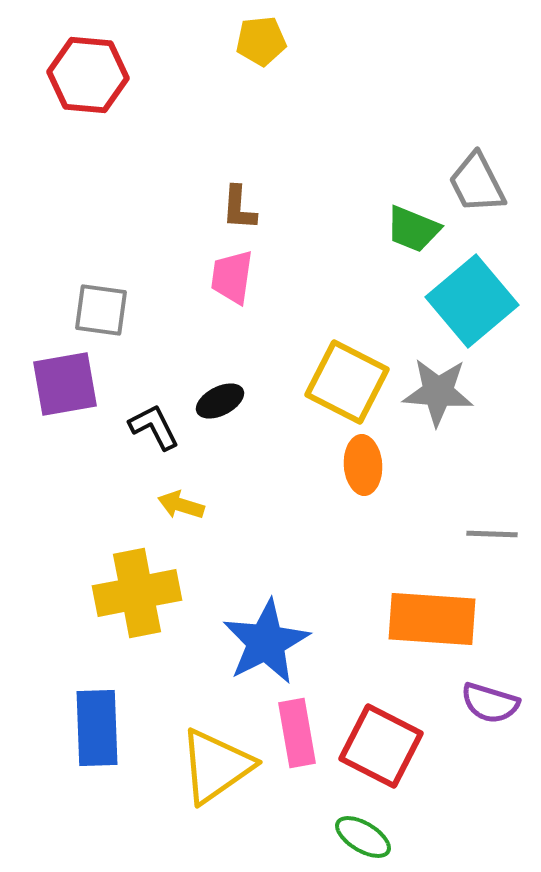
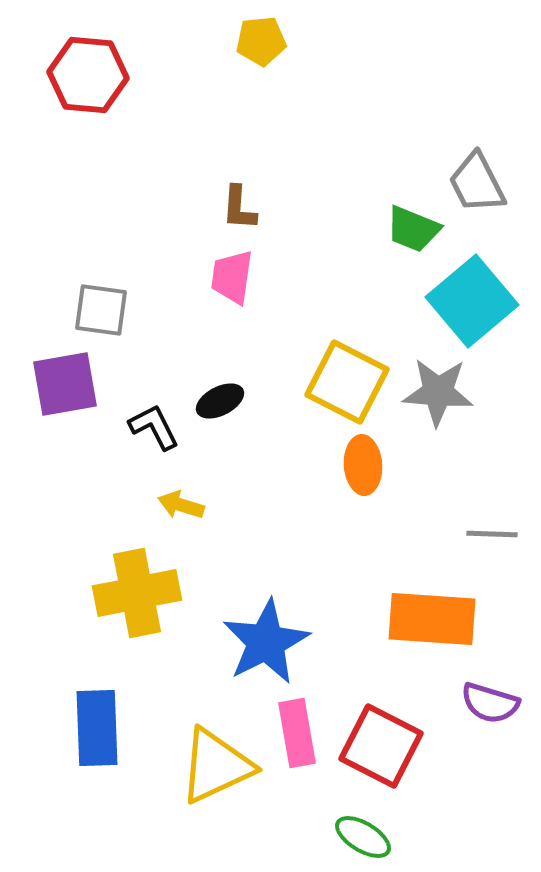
yellow triangle: rotated 10 degrees clockwise
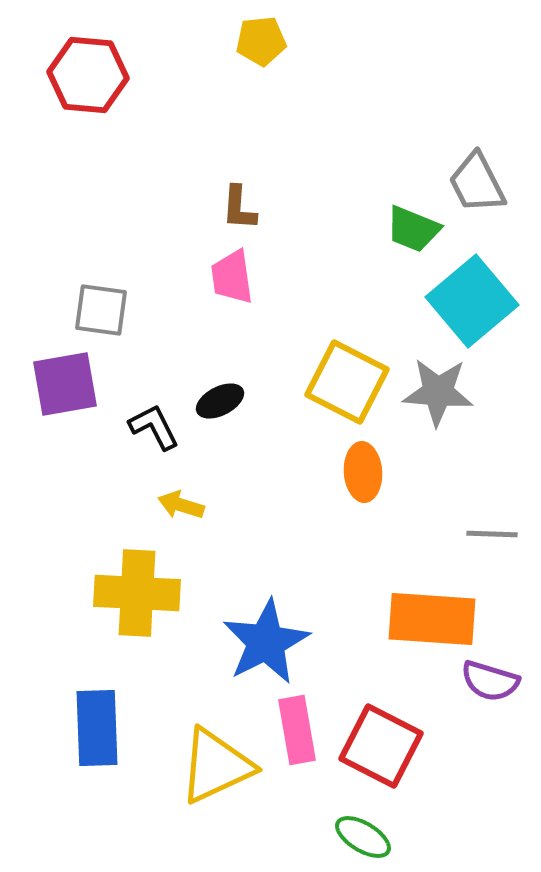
pink trapezoid: rotated 16 degrees counterclockwise
orange ellipse: moved 7 px down
yellow cross: rotated 14 degrees clockwise
purple semicircle: moved 22 px up
pink rectangle: moved 3 px up
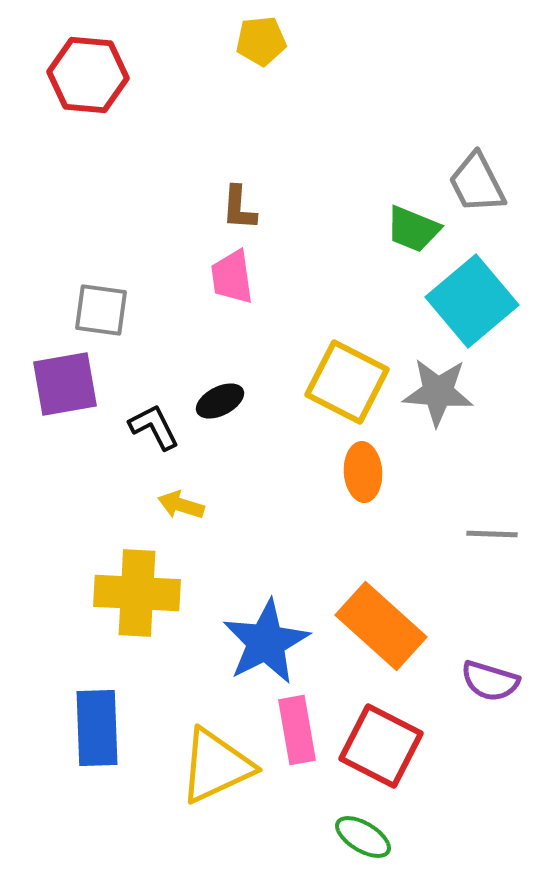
orange rectangle: moved 51 px left, 7 px down; rotated 38 degrees clockwise
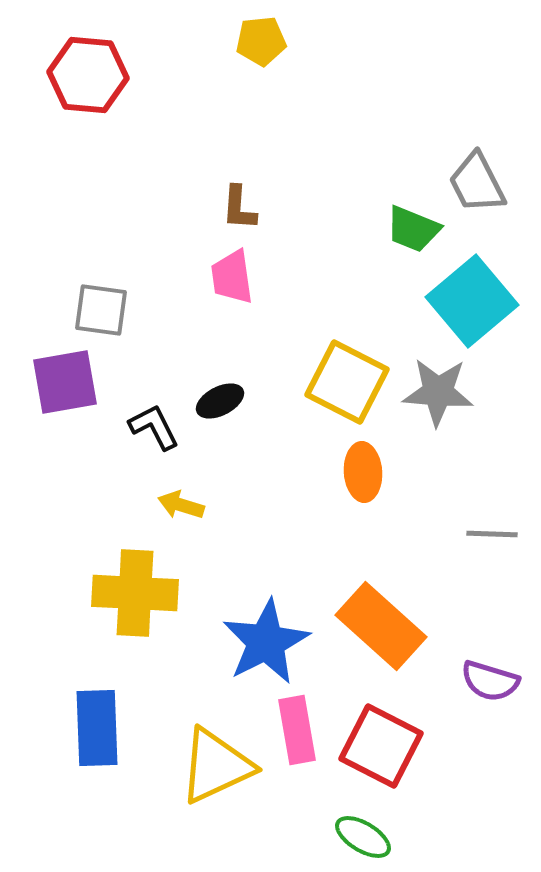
purple square: moved 2 px up
yellow cross: moved 2 px left
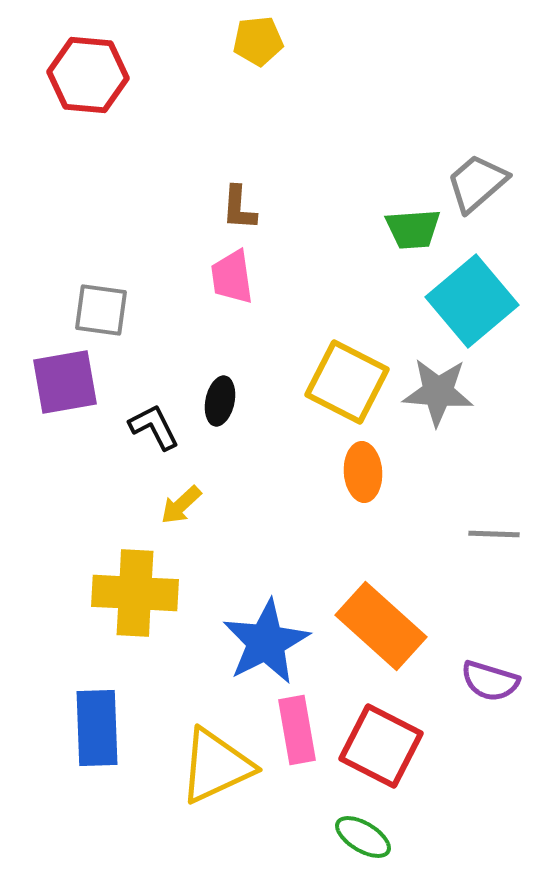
yellow pentagon: moved 3 px left
gray trapezoid: rotated 76 degrees clockwise
green trapezoid: rotated 26 degrees counterclockwise
black ellipse: rotated 51 degrees counterclockwise
yellow arrow: rotated 60 degrees counterclockwise
gray line: moved 2 px right
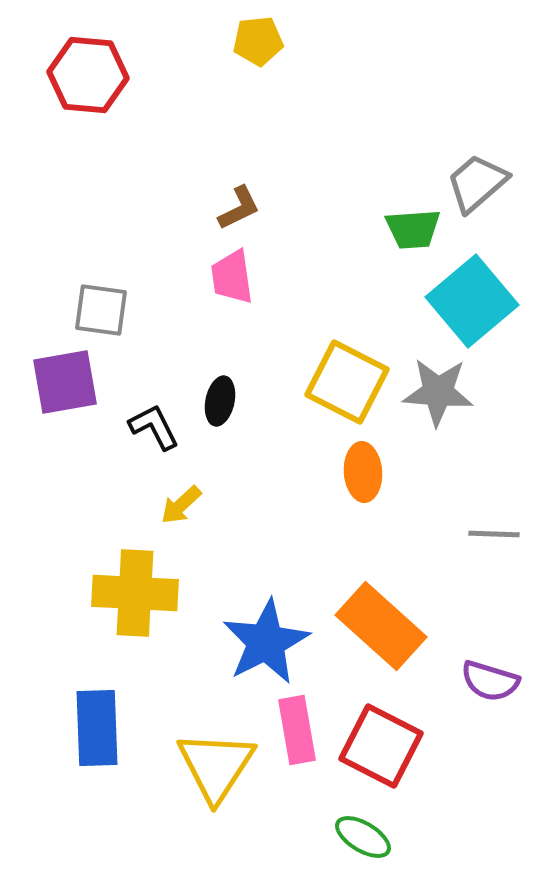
brown L-shape: rotated 120 degrees counterclockwise
yellow triangle: rotated 32 degrees counterclockwise
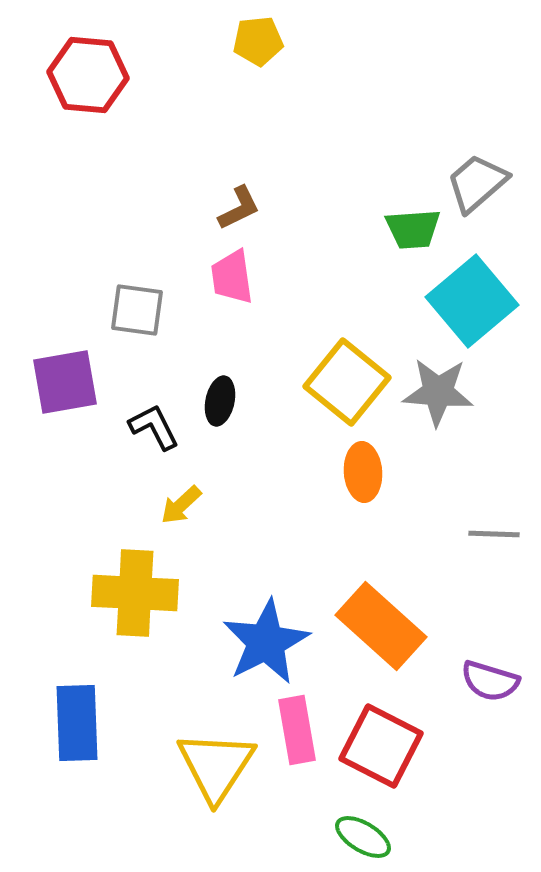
gray square: moved 36 px right
yellow square: rotated 12 degrees clockwise
blue rectangle: moved 20 px left, 5 px up
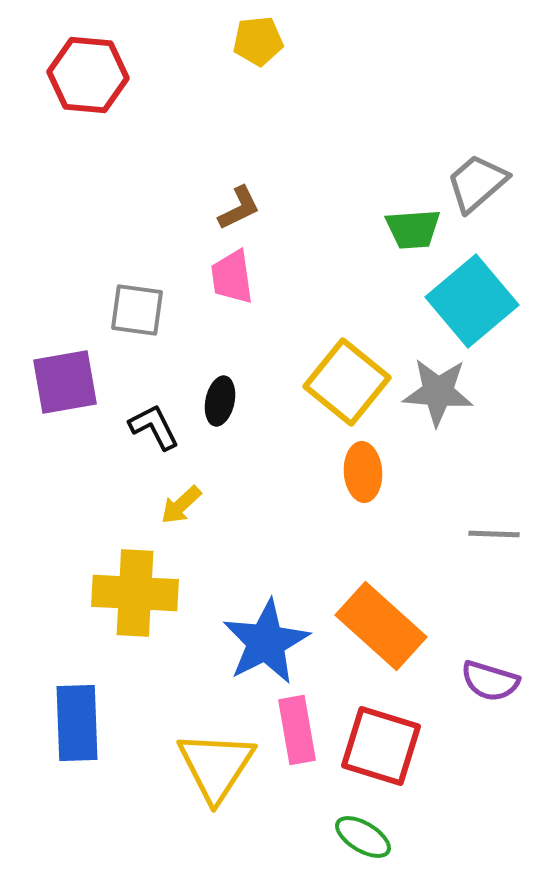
red square: rotated 10 degrees counterclockwise
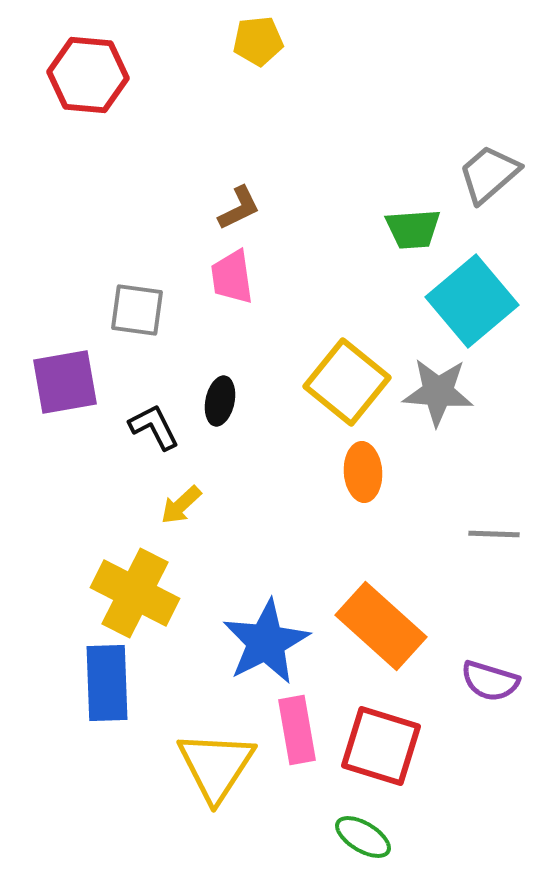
gray trapezoid: moved 12 px right, 9 px up
yellow cross: rotated 24 degrees clockwise
blue rectangle: moved 30 px right, 40 px up
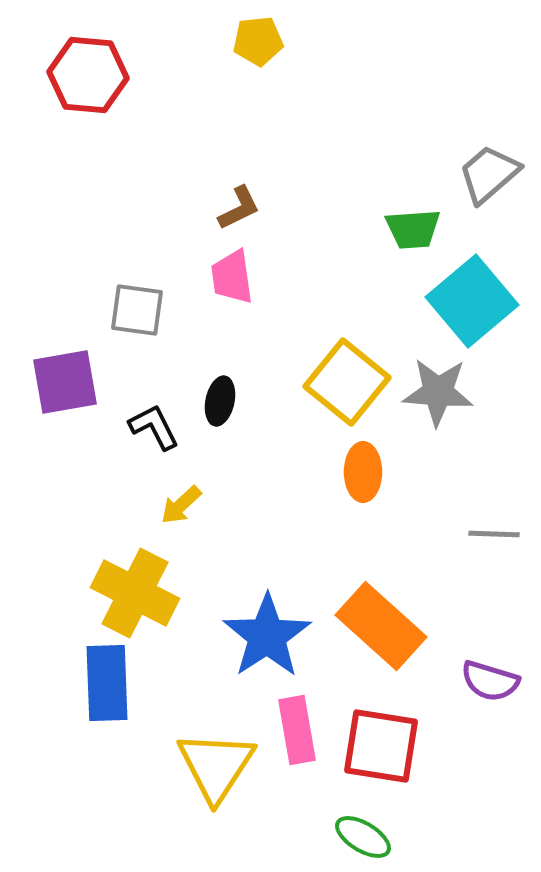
orange ellipse: rotated 4 degrees clockwise
blue star: moved 1 px right, 6 px up; rotated 6 degrees counterclockwise
red square: rotated 8 degrees counterclockwise
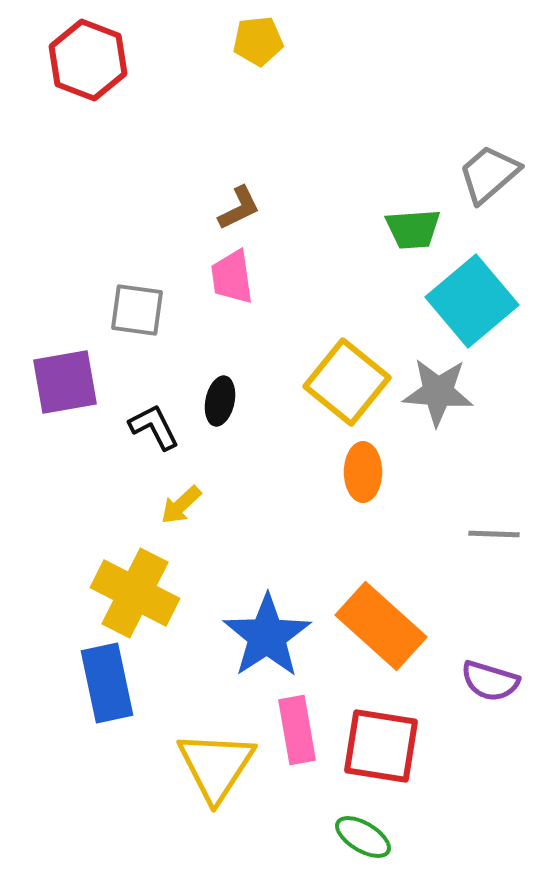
red hexagon: moved 15 px up; rotated 16 degrees clockwise
blue rectangle: rotated 10 degrees counterclockwise
